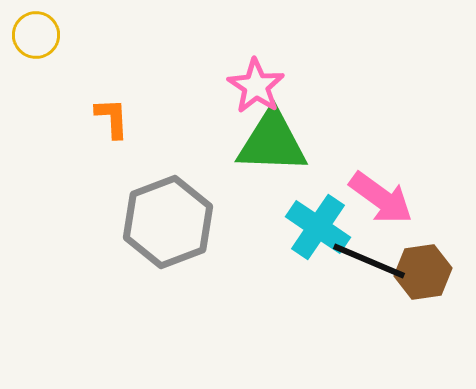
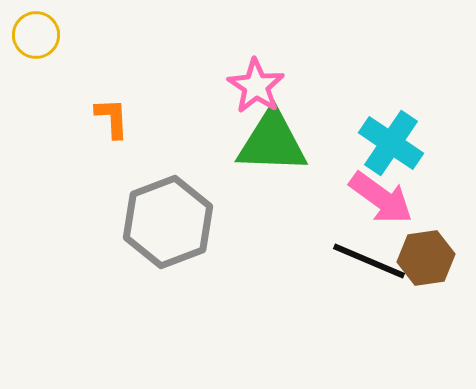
cyan cross: moved 73 px right, 84 px up
brown hexagon: moved 3 px right, 14 px up
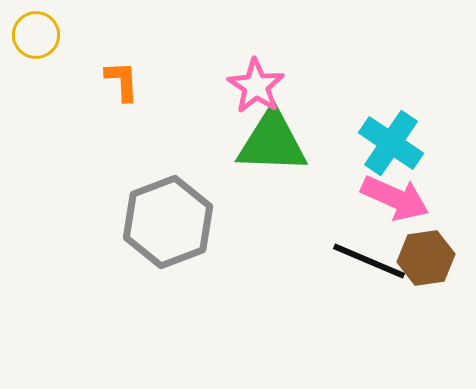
orange L-shape: moved 10 px right, 37 px up
pink arrow: moved 14 px right; rotated 12 degrees counterclockwise
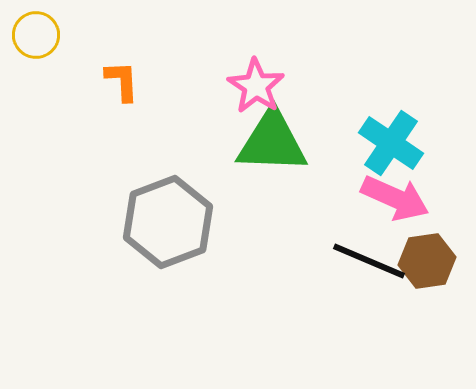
brown hexagon: moved 1 px right, 3 px down
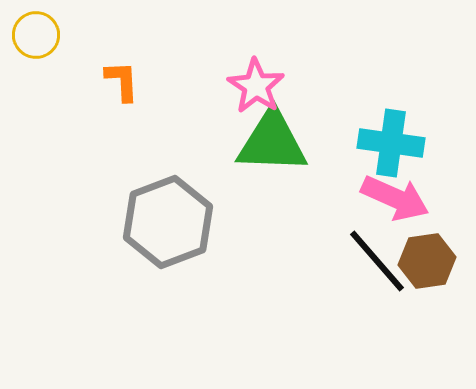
cyan cross: rotated 26 degrees counterclockwise
black line: moved 8 px right; rotated 26 degrees clockwise
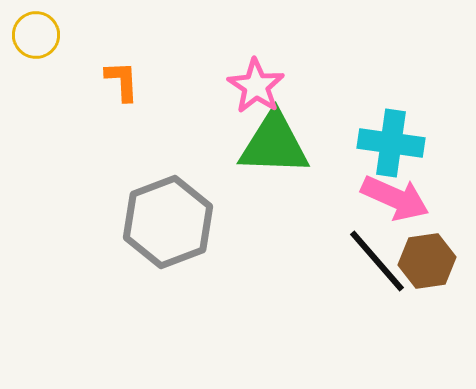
green triangle: moved 2 px right, 2 px down
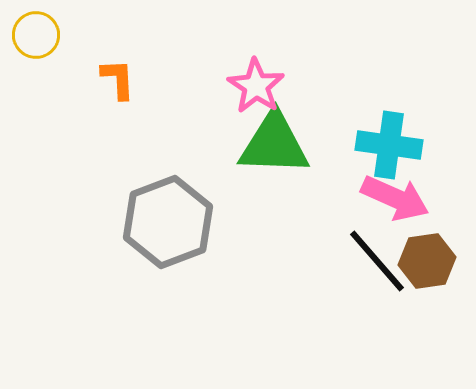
orange L-shape: moved 4 px left, 2 px up
cyan cross: moved 2 px left, 2 px down
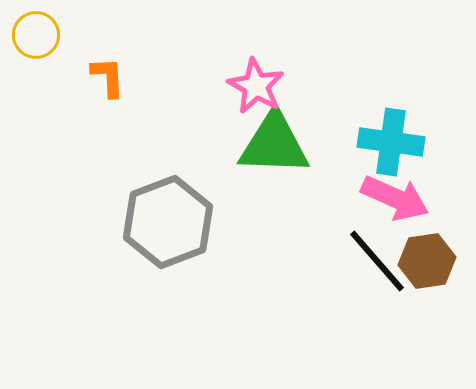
orange L-shape: moved 10 px left, 2 px up
pink star: rotated 4 degrees counterclockwise
cyan cross: moved 2 px right, 3 px up
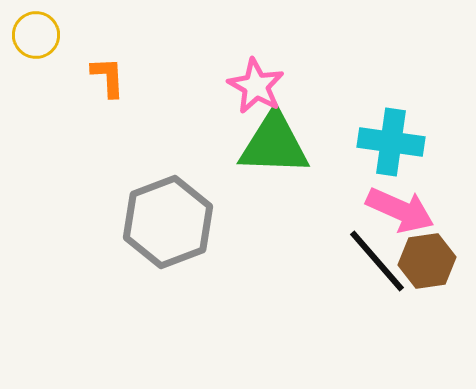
pink arrow: moved 5 px right, 12 px down
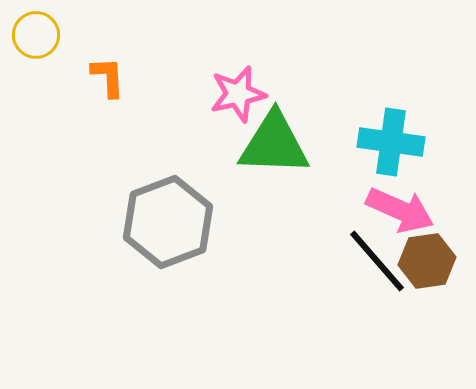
pink star: moved 18 px left, 8 px down; rotated 30 degrees clockwise
